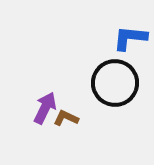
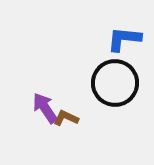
blue L-shape: moved 6 px left, 1 px down
purple arrow: rotated 60 degrees counterclockwise
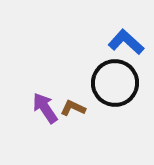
blue L-shape: moved 2 px right, 3 px down; rotated 36 degrees clockwise
brown L-shape: moved 7 px right, 10 px up
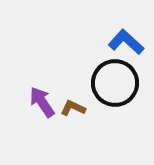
purple arrow: moved 3 px left, 6 px up
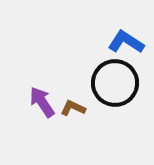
blue L-shape: rotated 9 degrees counterclockwise
